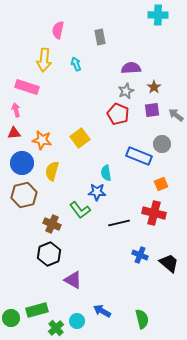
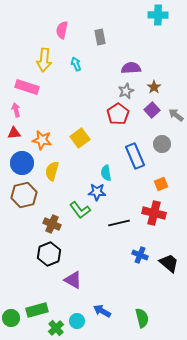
pink semicircle: moved 4 px right
purple square: rotated 35 degrees counterclockwise
red pentagon: rotated 15 degrees clockwise
blue rectangle: moved 4 px left; rotated 45 degrees clockwise
green semicircle: moved 1 px up
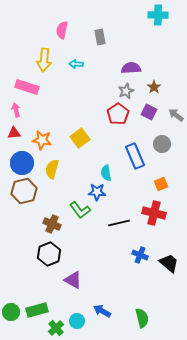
cyan arrow: rotated 64 degrees counterclockwise
purple square: moved 3 px left, 2 px down; rotated 21 degrees counterclockwise
yellow semicircle: moved 2 px up
brown hexagon: moved 4 px up
green circle: moved 6 px up
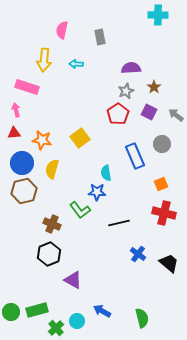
red cross: moved 10 px right
blue cross: moved 2 px left, 1 px up; rotated 14 degrees clockwise
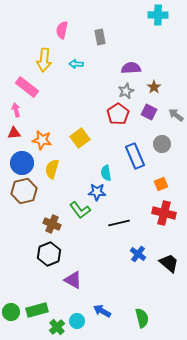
pink rectangle: rotated 20 degrees clockwise
green cross: moved 1 px right, 1 px up
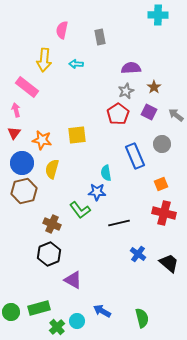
red triangle: rotated 48 degrees counterclockwise
yellow square: moved 3 px left, 3 px up; rotated 30 degrees clockwise
green rectangle: moved 2 px right, 2 px up
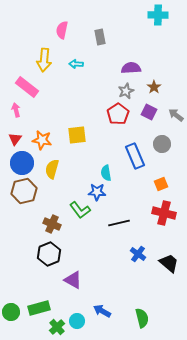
red triangle: moved 1 px right, 6 px down
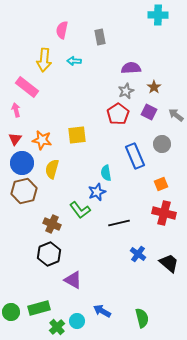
cyan arrow: moved 2 px left, 3 px up
blue star: rotated 24 degrees counterclockwise
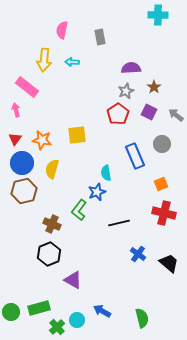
cyan arrow: moved 2 px left, 1 px down
green L-shape: moved 1 px left; rotated 75 degrees clockwise
cyan circle: moved 1 px up
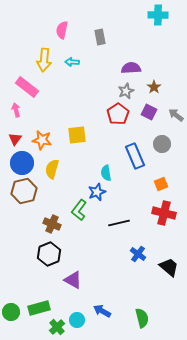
black trapezoid: moved 4 px down
